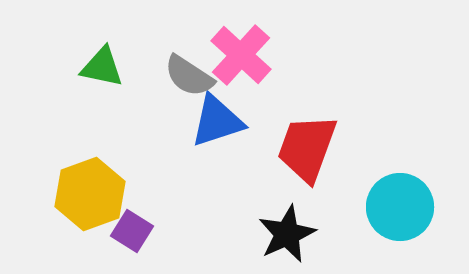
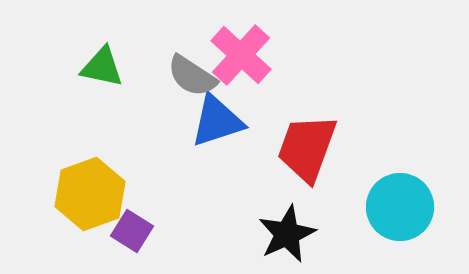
gray semicircle: moved 3 px right
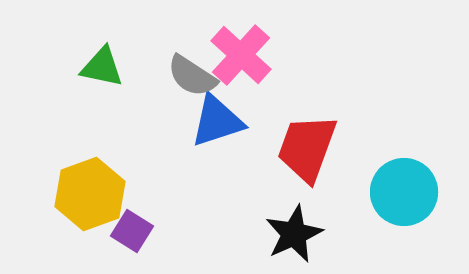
cyan circle: moved 4 px right, 15 px up
black star: moved 7 px right
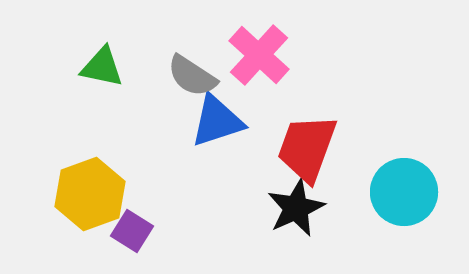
pink cross: moved 18 px right
black star: moved 2 px right, 26 px up
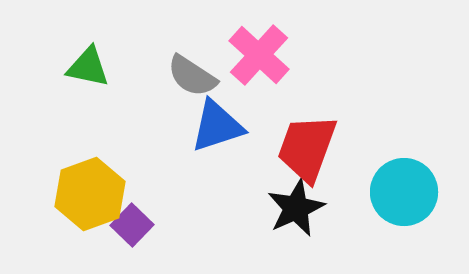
green triangle: moved 14 px left
blue triangle: moved 5 px down
purple square: moved 6 px up; rotated 12 degrees clockwise
